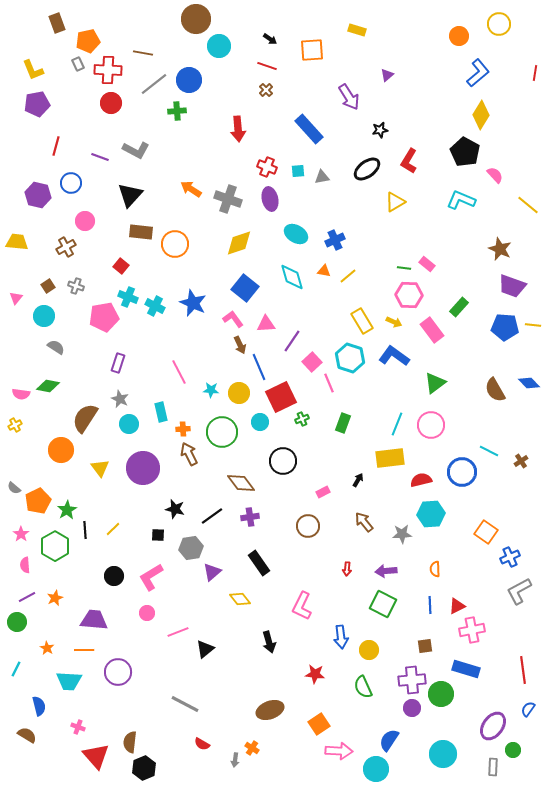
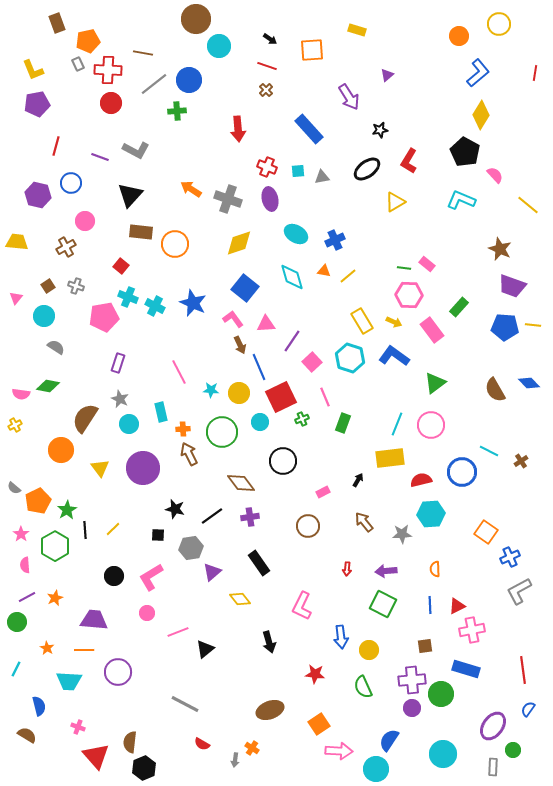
pink line at (329, 383): moved 4 px left, 14 px down
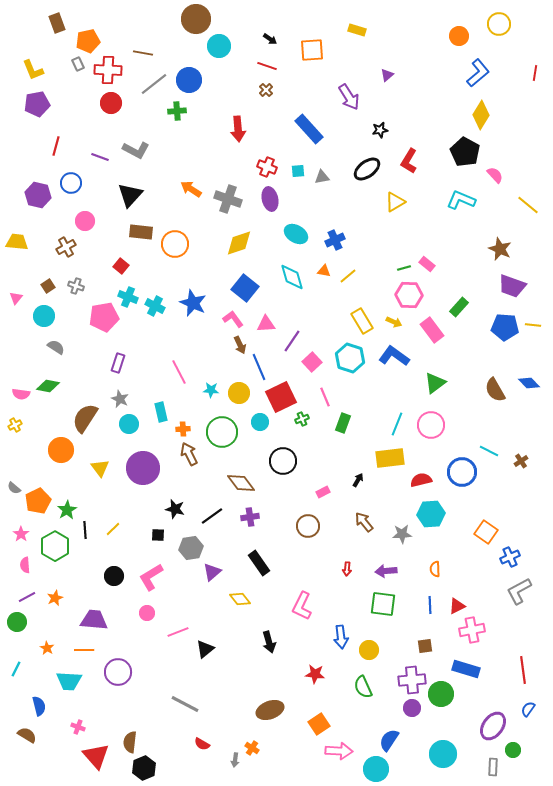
green line at (404, 268): rotated 24 degrees counterclockwise
green square at (383, 604): rotated 20 degrees counterclockwise
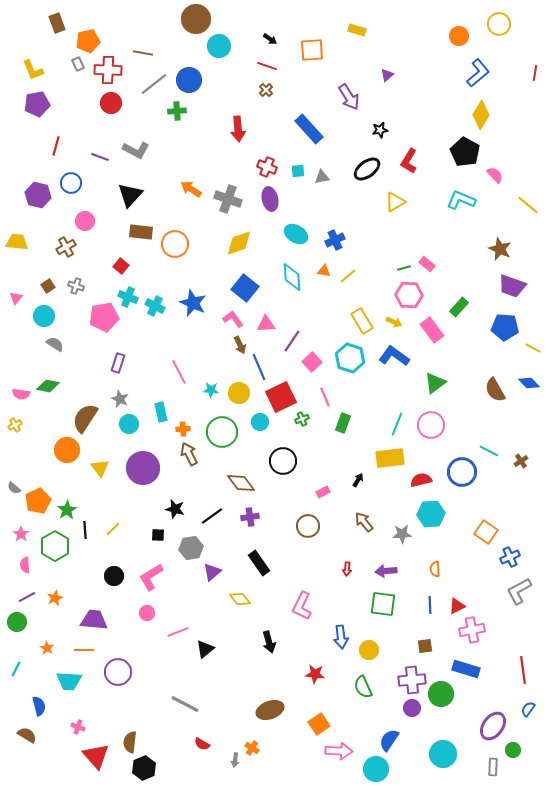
cyan diamond at (292, 277): rotated 12 degrees clockwise
yellow line at (533, 325): moved 23 px down; rotated 21 degrees clockwise
gray semicircle at (56, 347): moved 1 px left, 3 px up
orange circle at (61, 450): moved 6 px right
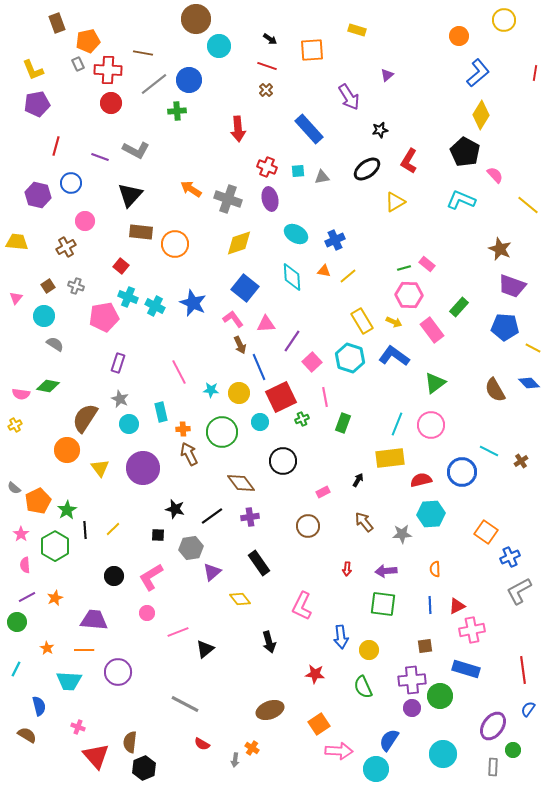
yellow circle at (499, 24): moved 5 px right, 4 px up
pink line at (325, 397): rotated 12 degrees clockwise
green circle at (441, 694): moved 1 px left, 2 px down
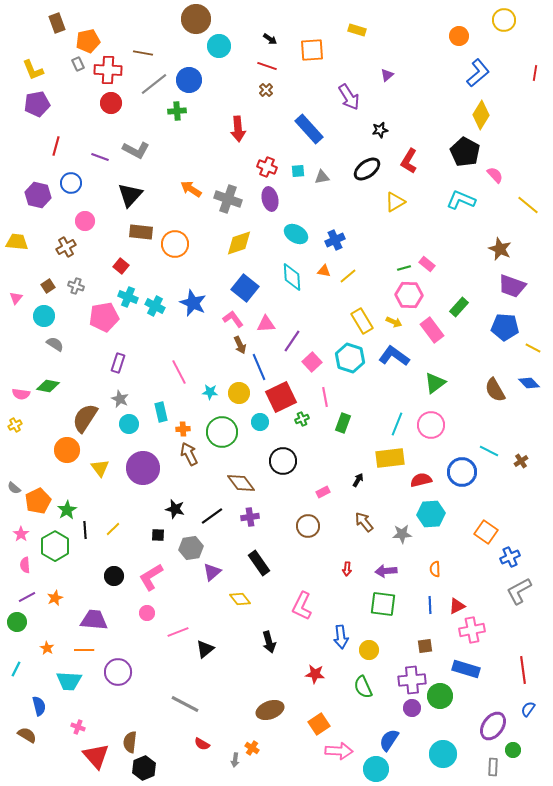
cyan star at (211, 390): moved 1 px left, 2 px down
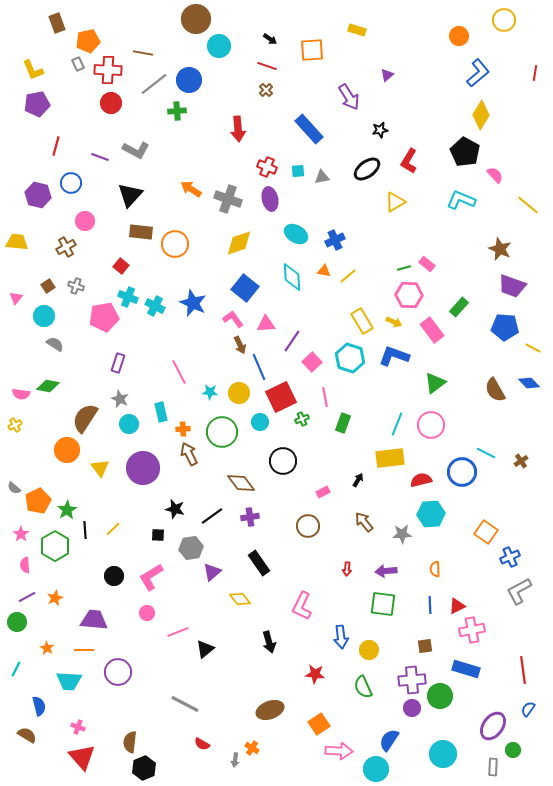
blue L-shape at (394, 356): rotated 16 degrees counterclockwise
cyan line at (489, 451): moved 3 px left, 2 px down
red triangle at (96, 756): moved 14 px left, 1 px down
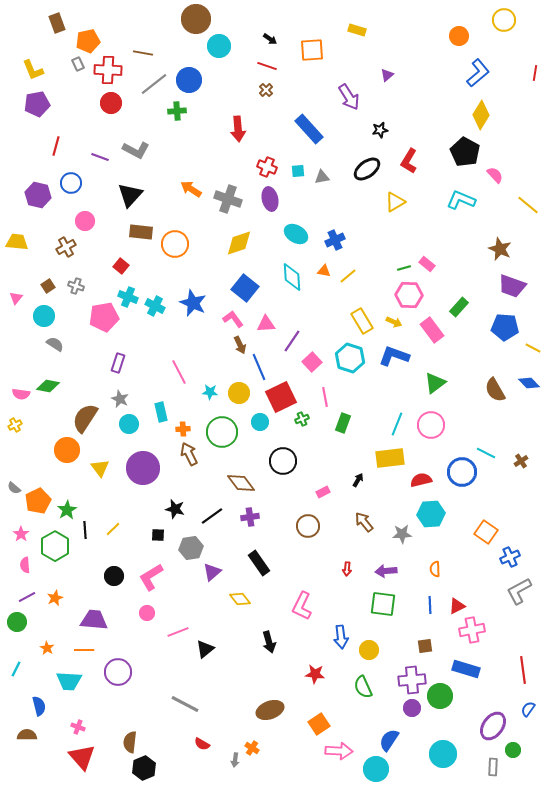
brown semicircle at (27, 735): rotated 30 degrees counterclockwise
